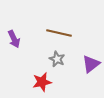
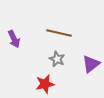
red star: moved 3 px right, 2 px down
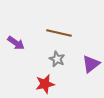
purple arrow: moved 2 px right, 4 px down; rotated 30 degrees counterclockwise
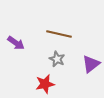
brown line: moved 1 px down
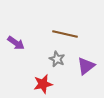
brown line: moved 6 px right
purple triangle: moved 5 px left, 2 px down
red star: moved 2 px left
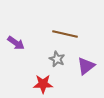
red star: rotated 12 degrees clockwise
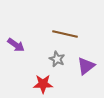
purple arrow: moved 2 px down
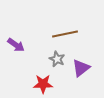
brown line: rotated 25 degrees counterclockwise
purple triangle: moved 5 px left, 2 px down
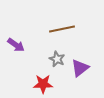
brown line: moved 3 px left, 5 px up
purple triangle: moved 1 px left
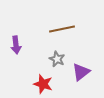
purple arrow: rotated 48 degrees clockwise
purple triangle: moved 1 px right, 4 px down
red star: rotated 18 degrees clockwise
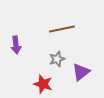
gray star: rotated 28 degrees clockwise
